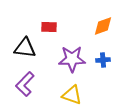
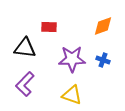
blue cross: rotated 24 degrees clockwise
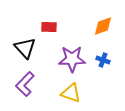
black triangle: rotated 40 degrees clockwise
yellow triangle: moved 1 px left, 2 px up
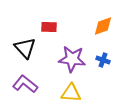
purple star: rotated 8 degrees clockwise
purple L-shape: rotated 85 degrees clockwise
yellow triangle: rotated 15 degrees counterclockwise
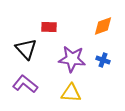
black triangle: moved 1 px right, 1 px down
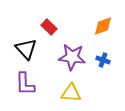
red rectangle: rotated 42 degrees clockwise
purple star: moved 2 px up
purple L-shape: rotated 130 degrees counterclockwise
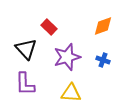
purple star: moved 5 px left; rotated 24 degrees counterclockwise
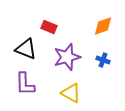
red rectangle: rotated 21 degrees counterclockwise
black triangle: rotated 25 degrees counterclockwise
yellow triangle: rotated 25 degrees clockwise
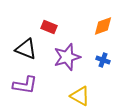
purple L-shape: moved 1 px down; rotated 80 degrees counterclockwise
yellow triangle: moved 9 px right, 3 px down
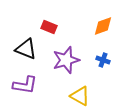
purple star: moved 1 px left, 3 px down
